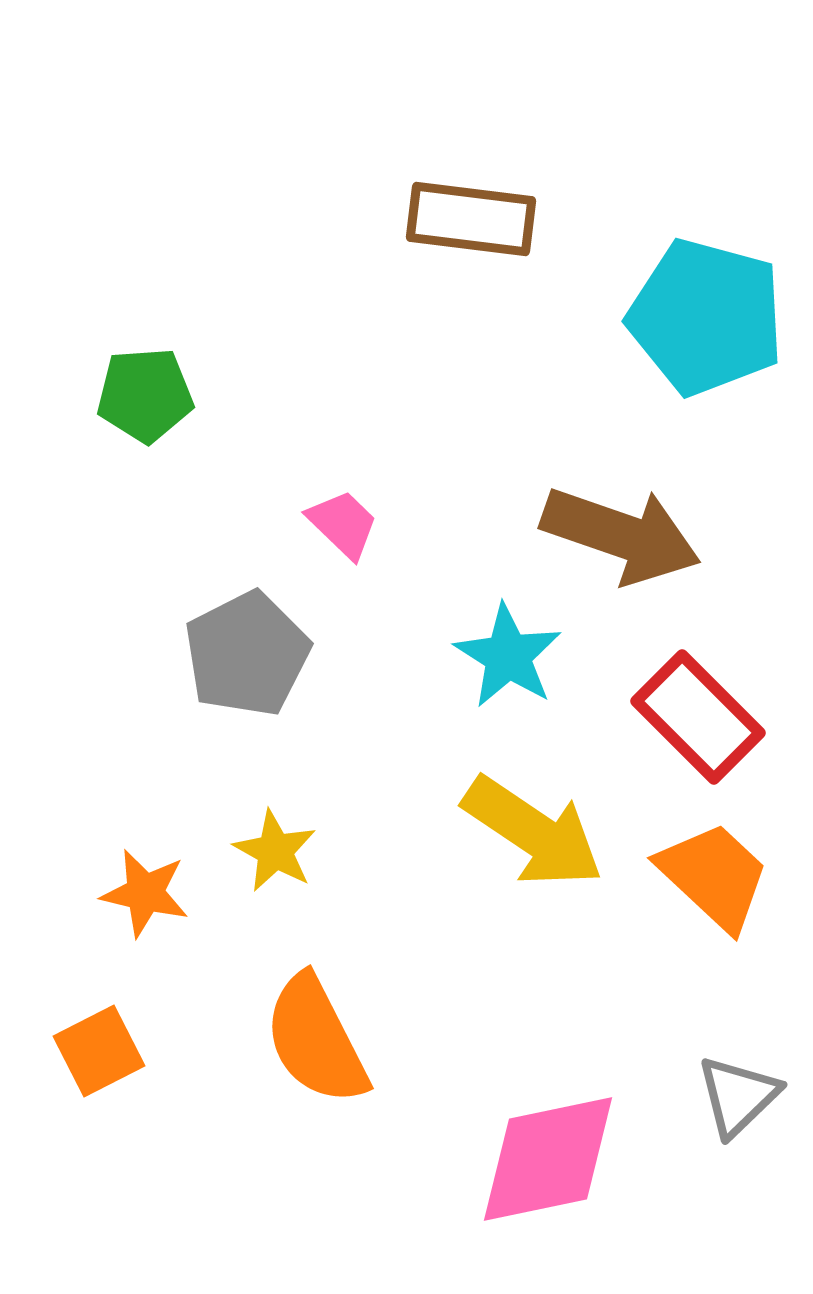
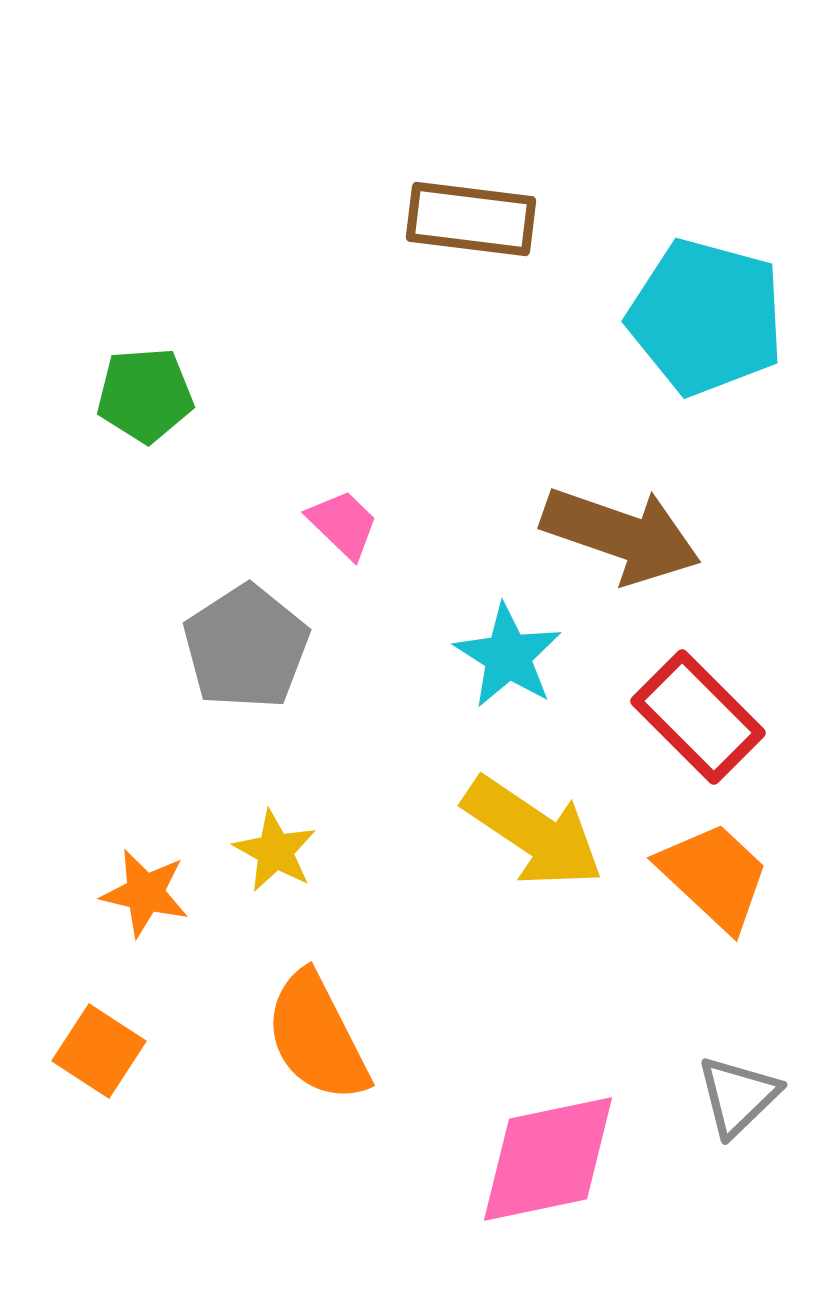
gray pentagon: moved 1 px left, 7 px up; rotated 6 degrees counterclockwise
orange semicircle: moved 1 px right, 3 px up
orange square: rotated 30 degrees counterclockwise
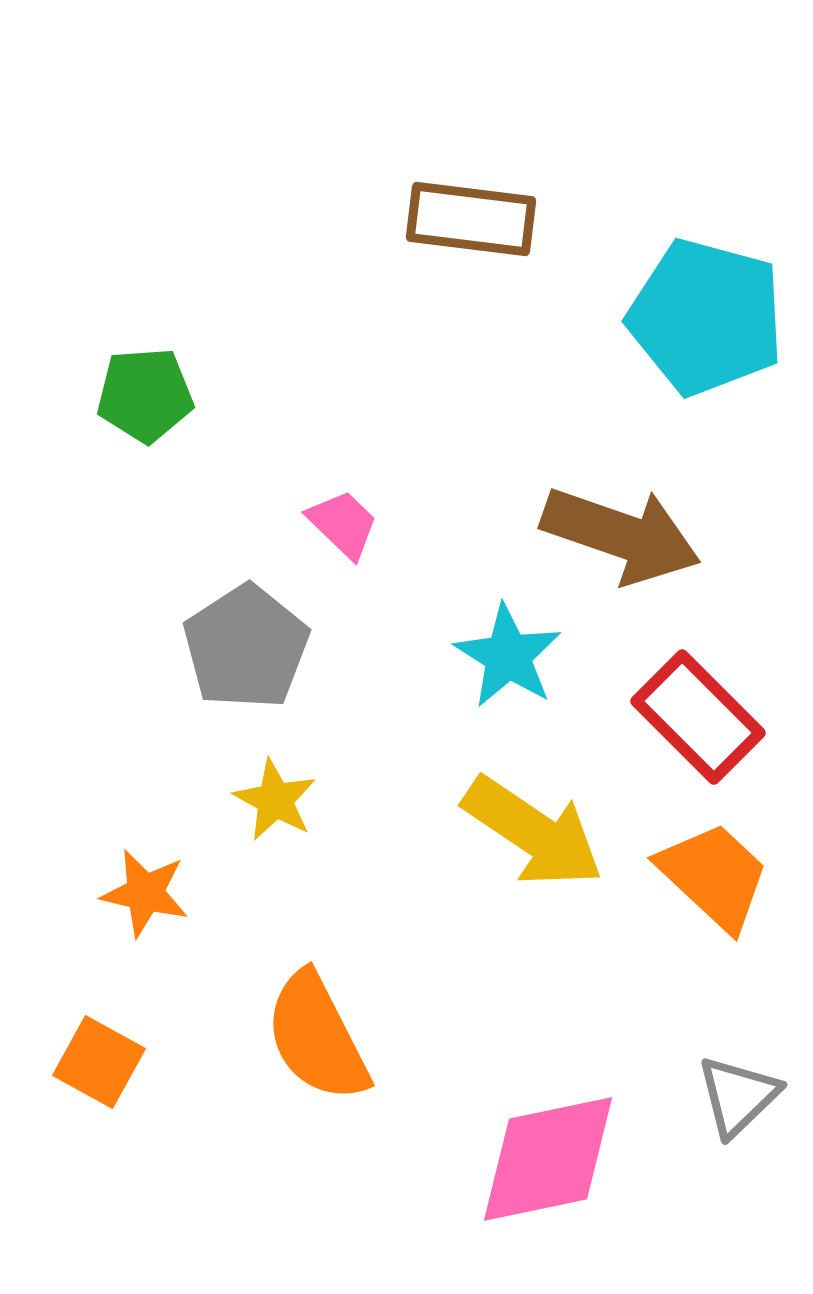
yellow star: moved 51 px up
orange square: moved 11 px down; rotated 4 degrees counterclockwise
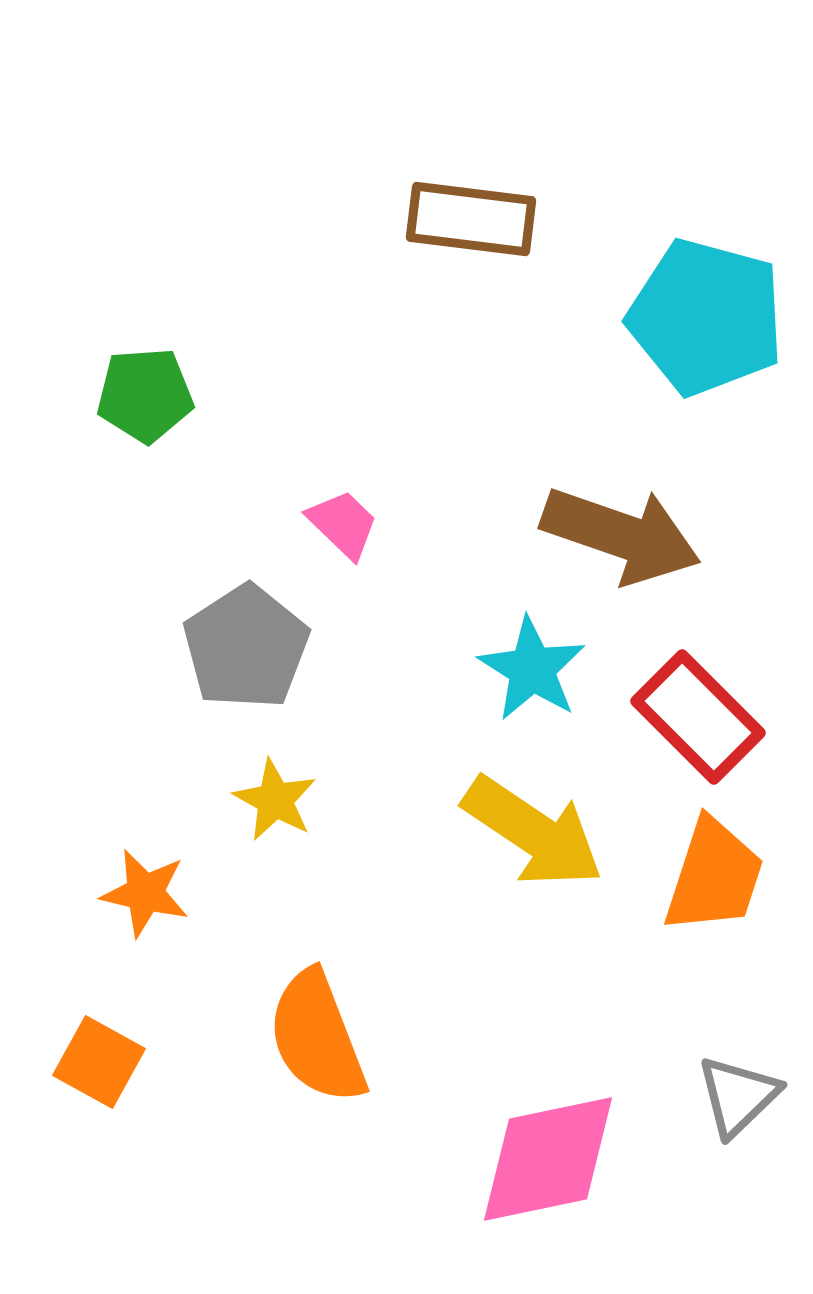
cyan star: moved 24 px right, 13 px down
orange trapezoid: rotated 65 degrees clockwise
orange semicircle: rotated 6 degrees clockwise
